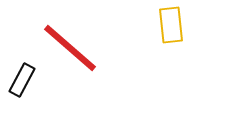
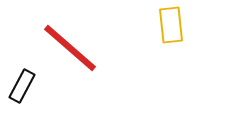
black rectangle: moved 6 px down
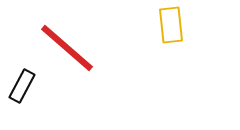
red line: moved 3 px left
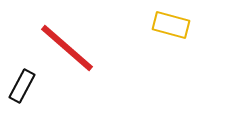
yellow rectangle: rotated 69 degrees counterclockwise
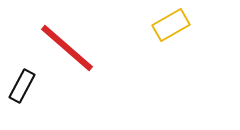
yellow rectangle: rotated 45 degrees counterclockwise
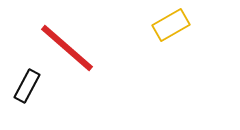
black rectangle: moved 5 px right
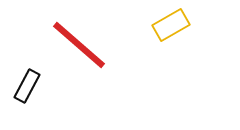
red line: moved 12 px right, 3 px up
